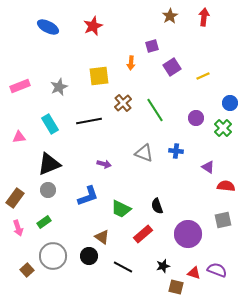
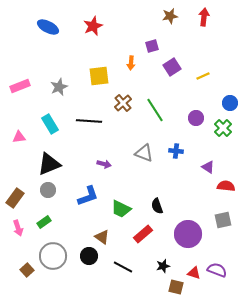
brown star at (170, 16): rotated 21 degrees clockwise
black line at (89, 121): rotated 15 degrees clockwise
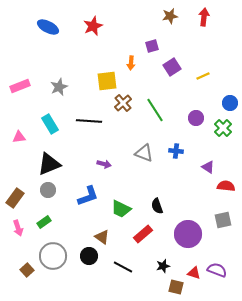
yellow square at (99, 76): moved 8 px right, 5 px down
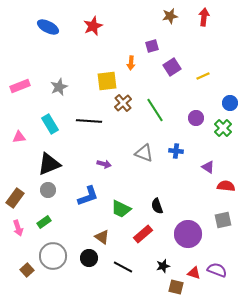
black circle at (89, 256): moved 2 px down
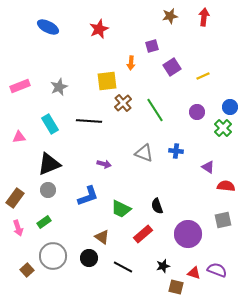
red star at (93, 26): moved 6 px right, 3 px down
blue circle at (230, 103): moved 4 px down
purple circle at (196, 118): moved 1 px right, 6 px up
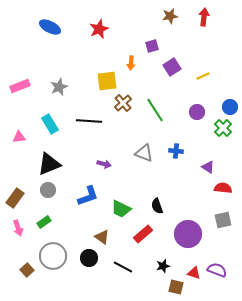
blue ellipse at (48, 27): moved 2 px right
red semicircle at (226, 186): moved 3 px left, 2 px down
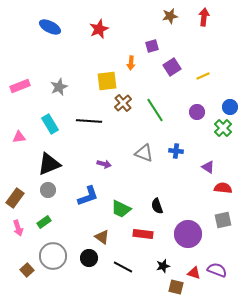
red rectangle at (143, 234): rotated 48 degrees clockwise
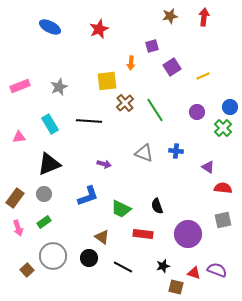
brown cross at (123, 103): moved 2 px right
gray circle at (48, 190): moved 4 px left, 4 px down
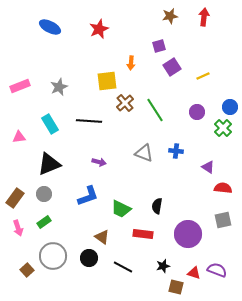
purple square at (152, 46): moved 7 px right
purple arrow at (104, 164): moved 5 px left, 2 px up
black semicircle at (157, 206): rotated 28 degrees clockwise
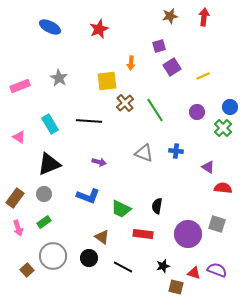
gray star at (59, 87): moved 9 px up; rotated 18 degrees counterclockwise
pink triangle at (19, 137): rotated 40 degrees clockwise
blue L-shape at (88, 196): rotated 40 degrees clockwise
gray square at (223, 220): moved 6 px left, 4 px down; rotated 30 degrees clockwise
